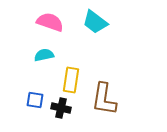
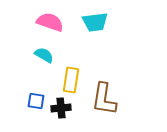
cyan trapezoid: rotated 44 degrees counterclockwise
cyan semicircle: rotated 42 degrees clockwise
blue square: moved 1 px right, 1 px down
black cross: rotated 18 degrees counterclockwise
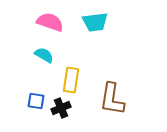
brown L-shape: moved 8 px right
black cross: rotated 18 degrees counterclockwise
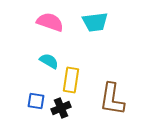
cyan semicircle: moved 5 px right, 6 px down
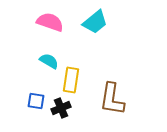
cyan trapezoid: rotated 32 degrees counterclockwise
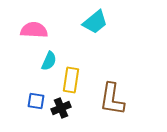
pink semicircle: moved 16 px left, 8 px down; rotated 16 degrees counterclockwise
cyan semicircle: rotated 84 degrees clockwise
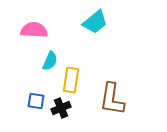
cyan semicircle: moved 1 px right
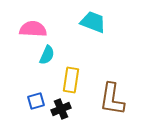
cyan trapezoid: moved 2 px left; rotated 120 degrees counterclockwise
pink semicircle: moved 1 px left, 1 px up
cyan semicircle: moved 3 px left, 6 px up
blue square: rotated 24 degrees counterclockwise
black cross: moved 1 px down
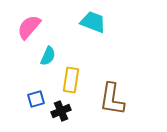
pink semicircle: moved 4 px left, 2 px up; rotated 52 degrees counterclockwise
cyan semicircle: moved 1 px right, 1 px down
blue square: moved 2 px up
black cross: moved 2 px down
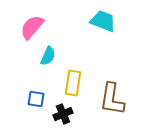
cyan trapezoid: moved 10 px right, 1 px up
pink semicircle: moved 3 px right
yellow rectangle: moved 2 px right, 3 px down
blue square: rotated 24 degrees clockwise
black cross: moved 2 px right, 3 px down
